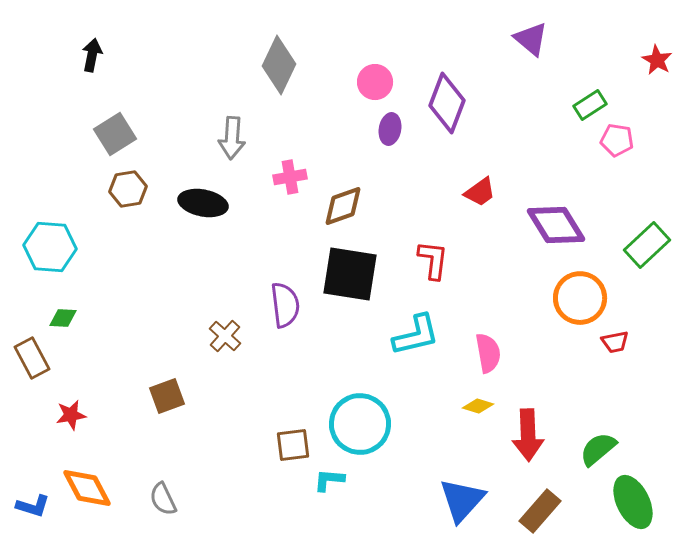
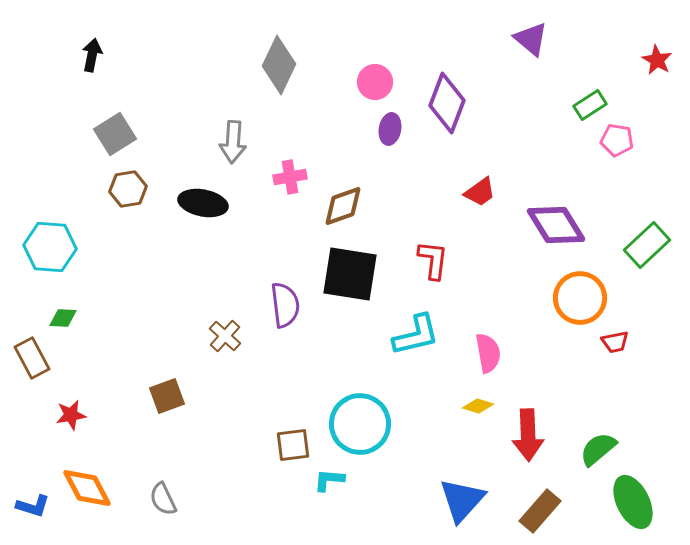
gray arrow at (232, 138): moved 1 px right, 4 px down
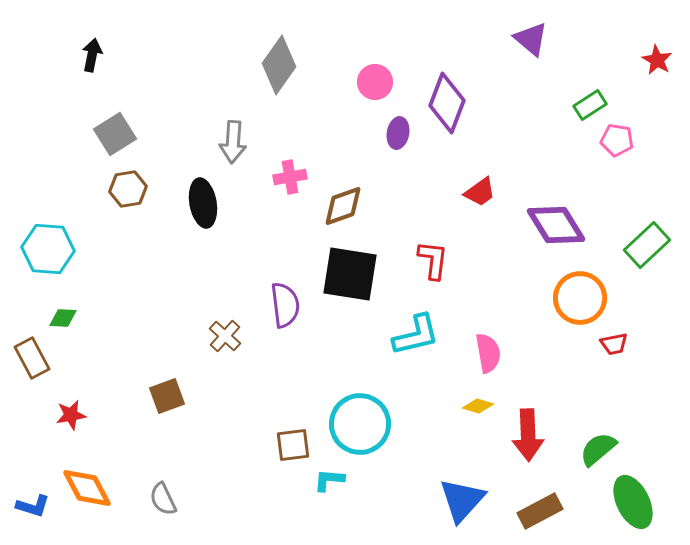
gray diamond at (279, 65): rotated 10 degrees clockwise
purple ellipse at (390, 129): moved 8 px right, 4 px down
black ellipse at (203, 203): rotated 69 degrees clockwise
cyan hexagon at (50, 247): moved 2 px left, 2 px down
red trapezoid at (615, 342): moved 1 px left, 2 px down
brown rectangle at (540, 511): rotated 21 degrees clockwise
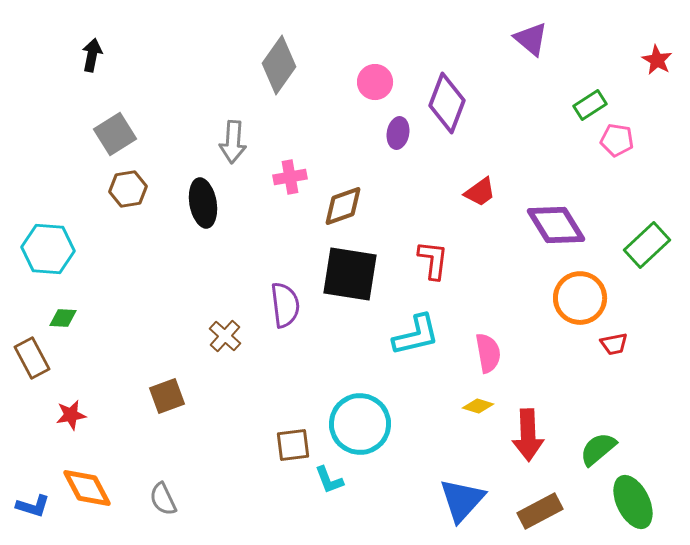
cyan L-shape at (329, 480): rotated 116 degrees counterclockwise
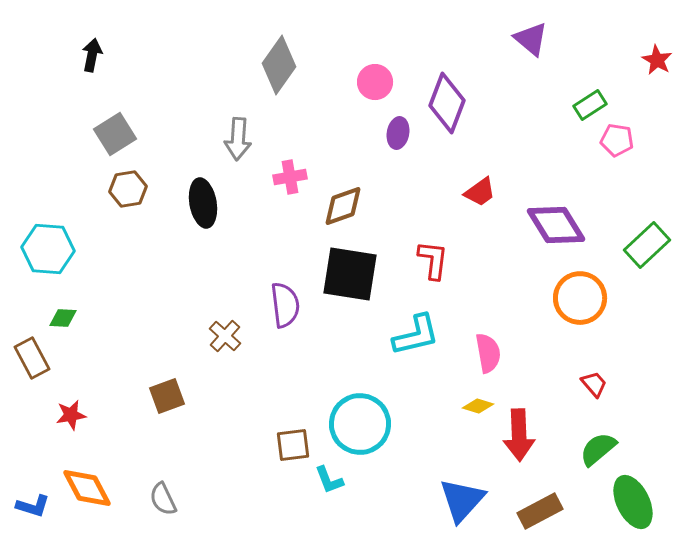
gray arrow at (233, 142): moved 5 px right, 3 px up
red trapezoid at (614, 344): moved 20 px left, 40 px down; rotated 120 degrees counterclockwise
red arrow at (528, 435): moved 9 px left
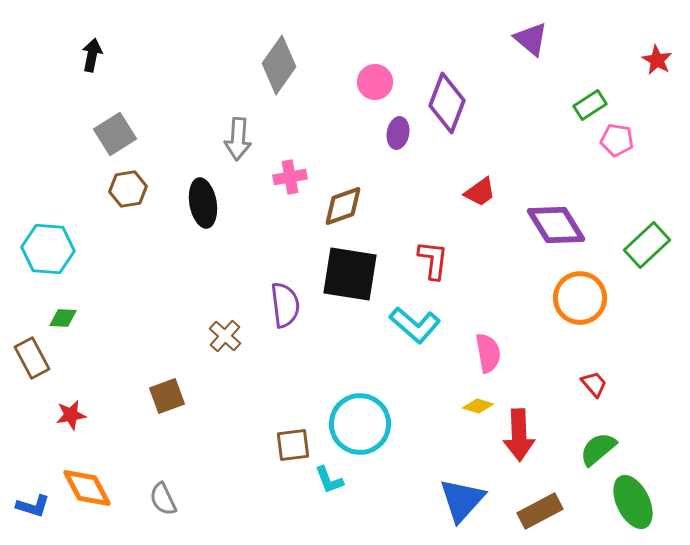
cyan L-shape at (416, 335): moved 1 px left, 10 px up; rotated 54 degrees clockwise
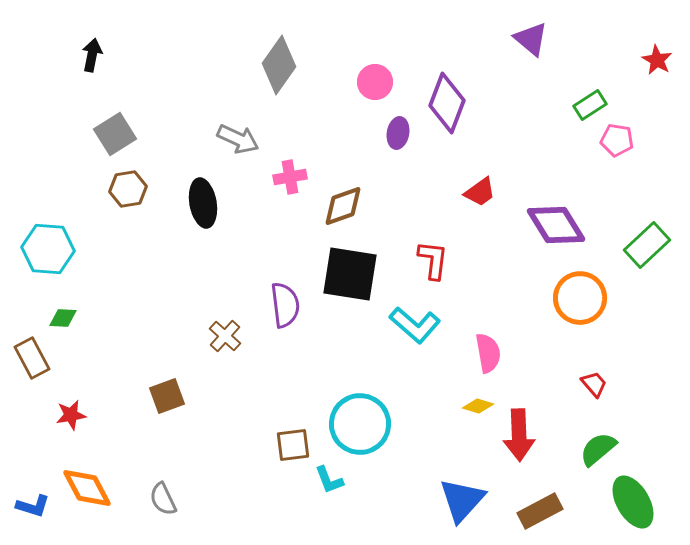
gray arrow at (238, 139): rotated 69 degrees counterclockwise
green ellipse at (633, 502): rotated 4 degrees counterclockwise
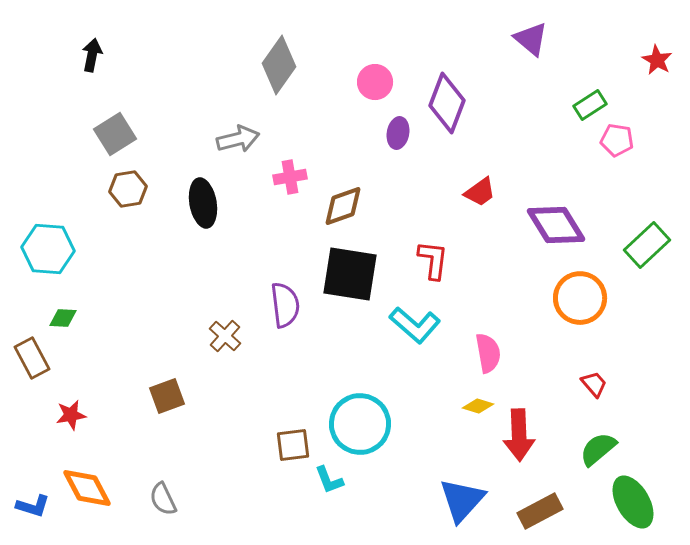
gray arrow at (238, 139): rotated 39 degrees counterclockwise
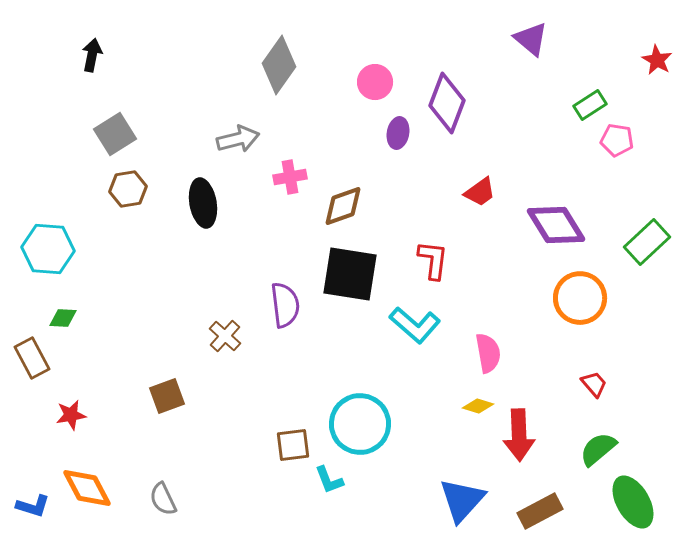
green rectangle at (647, 245): moved 3 px up
